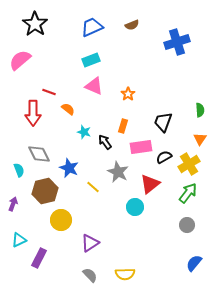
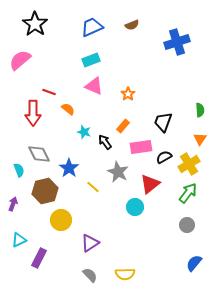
orange rectangle: rotated 24 degrees clockwise
blue star: rotated 12 degrees clockwise
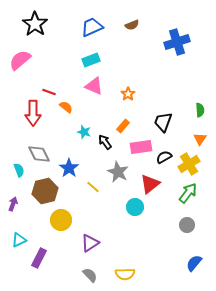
orange semicircle: moved 2 px left, 2 px up
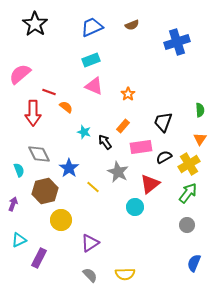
pink semicircle: moved 14 px down
blue semicircle: rotated 18 degrees counterclockwise
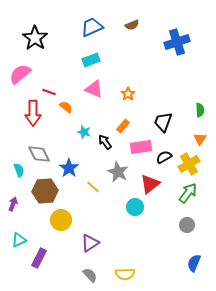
black star: moved 14 px down
pink triangle: moved 3 px down
brown hexagon: rotated 10 degrees clockwise
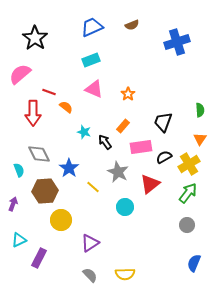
cyan circle: moved 10 px left
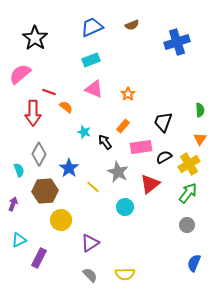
gray diamond: rotated 55 degrees clockwise
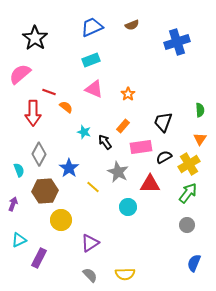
red triangle: rotated 40 degrees clockwise
cyan circle: moved 3 px right
